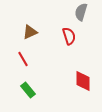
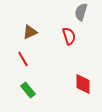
red diamond: moved 3 px down
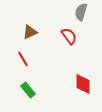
red semicircle: rotated 18 degrees counterclockwise
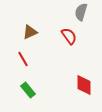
red diamond: moved 1 px right, 1 px down
